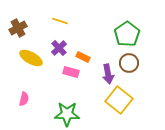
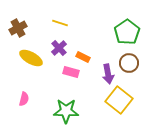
yellow line: moved 2 px down
green pentagon: moved 2 px up
green star: moved 1 px left, 3 px up
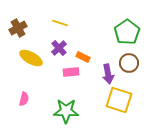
pink rectangle: rotated 21 degrees counterclockwise
yellow square: rotated 20 degrees counterclockwise
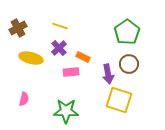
yellow line: moved 3 px down
yellow ellipse: rotated 15 degrees counterclockwise
brown circle: moved 1 px down
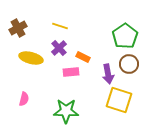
green pentagon: moved 2 px left, 4 px down
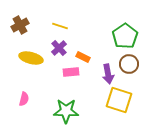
brown cross: moved 2 px right, 3 px up
